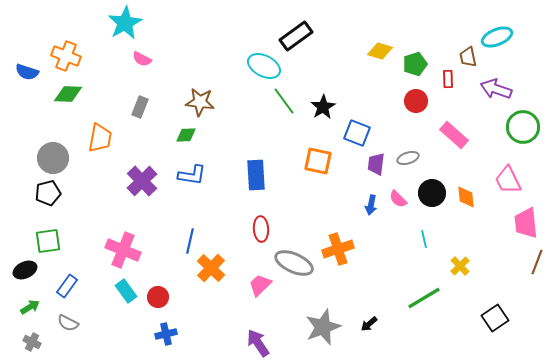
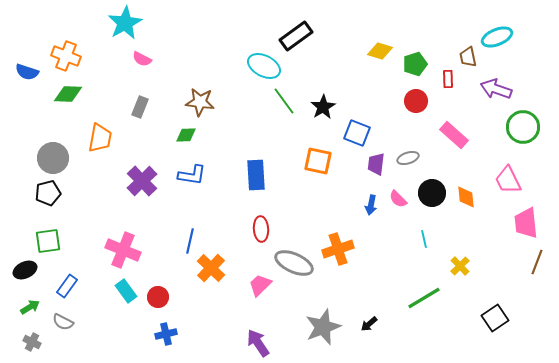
gray semicircle at (68, 323): moved 5 px left, 1 px up
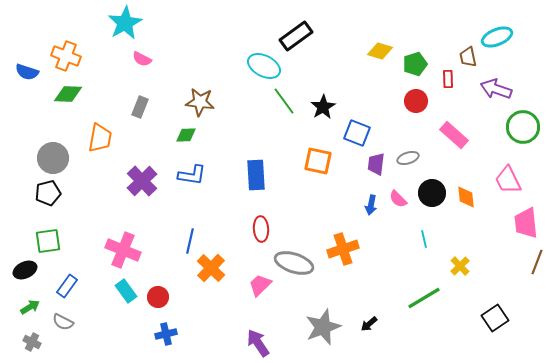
orange cross at (338, 249): moved 5 px right
gray ellipse at (294, 263): rotated 6 degrees counterclockwise
